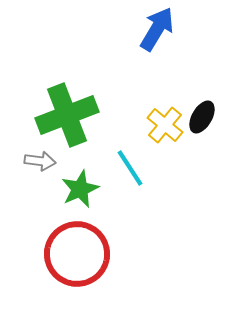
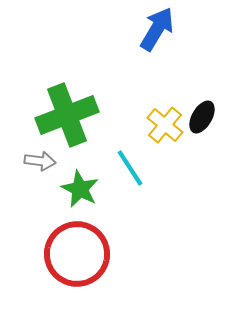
green star: rotated 21 degrees counterclockwise
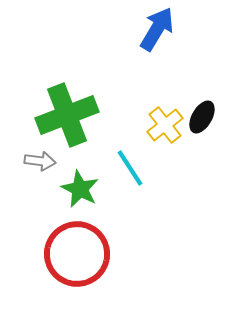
yellow cross: rotated 12 degrees clockwise
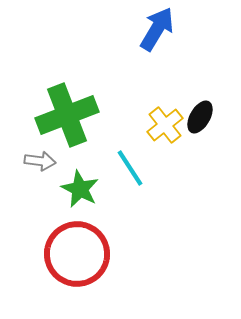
black ellipse: moved 2 px left
